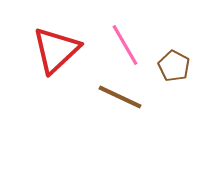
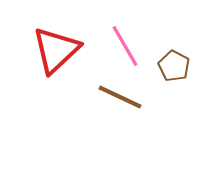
pink line: moved 1 px down
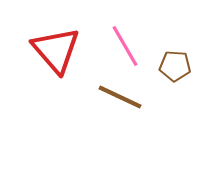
red triangle: rotated 28 degrees counterclockwise
brown pentagon: moved 1 px right; rotated 24 degrees counterclockwise
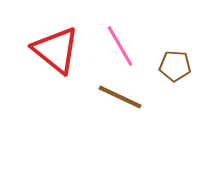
pink line: moved 5 px left
red triangle: rotated 10 degrees counterclockwise
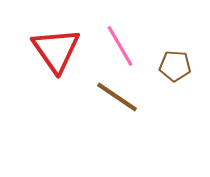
red triangle: rotated 16 degrees clockwise
brown line: moved 3 px left; rotated 9 degrees clockwise
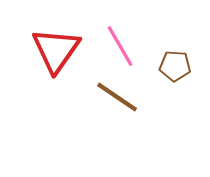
red triangle: rotated 10 degrees clockwise
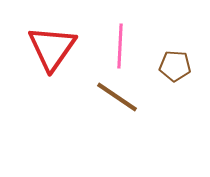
pink line: rotated 33 degrees clockwise
red triangle: moved 4 px left, 2 px up
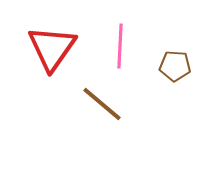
brown line: moved 15 px left, 7 px down; rotated 6 degrees clockwise
